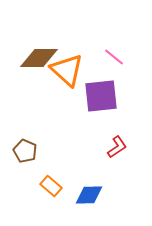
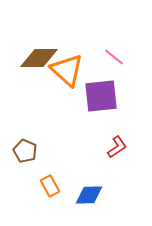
orange rectangle: moved 1 px left; rotated 20 degrees clockwise
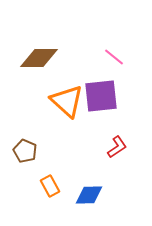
orange triangle: moved 31 px down
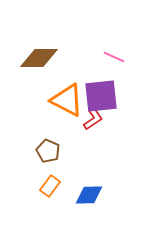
pink line: rotated 15 degrees counterclockwise
orange triangle: moved 1 px up; rotated 15 degrees counterclockwise
red L-shape: moved 24 px left, 28 px up
brown pentagon: moved 23 px right
orange rectangle: rotated 65 degrees clockwise
